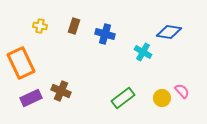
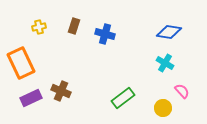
yellow cross: moved 1 px left, 1 px down; rotated 24 degrees counterclockwise
cyan cross: moved 22 px right, 11 px down
yellow circle: moved 1 px right, 10 px down
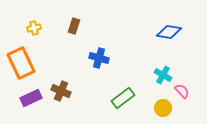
yellow cross: moved 5 px left, 1 px down
blue cross: moved 6 px left, 24 px down
cyan cross: moved 2 px left, 12 px down
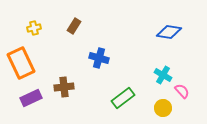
brown rectangle: rotated 14 degrees clockwise
brown cross: moved 3 px right, 4 px up; rotated 30 degrees counterclockwise
